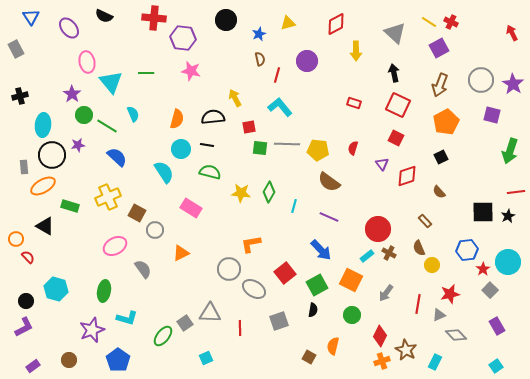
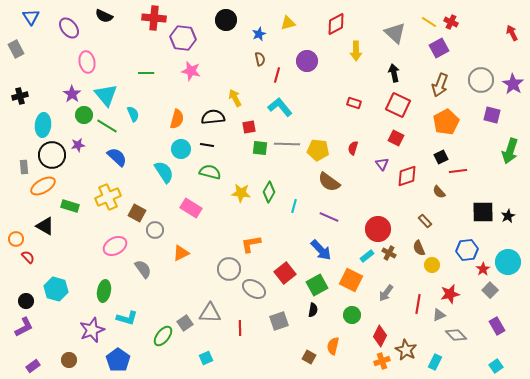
cyan triangle at (111, 82): moved 5 px left, 13 px down
red line at (516, 192): moved 58 px left, 21 px up
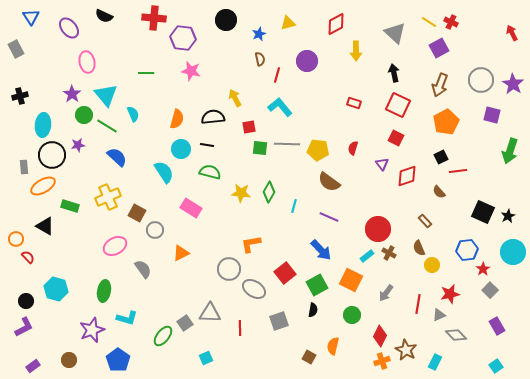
black square at (483, 212): rotated 25 degrees clockwise
cyan circle at (508, 262): moved 5 px right, 10 px up
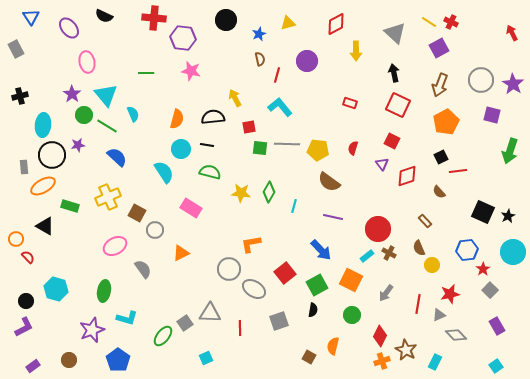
red rectangle at (354, 103): moved 4 px left
red square at (396, 138): moved 4 px left, 3 px down
purple line at (329, 217): moved 4 px right; rotated 12 degrees counterclockwise
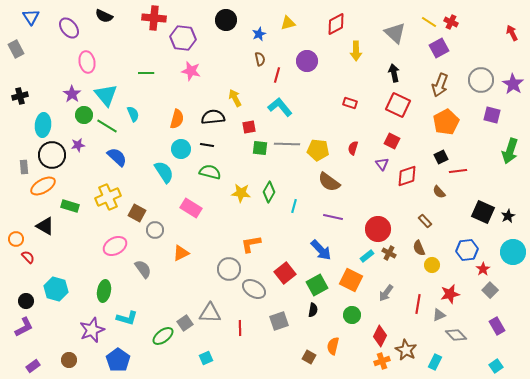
green ellipse at (163, 336): rotated 15 degrees clockwise
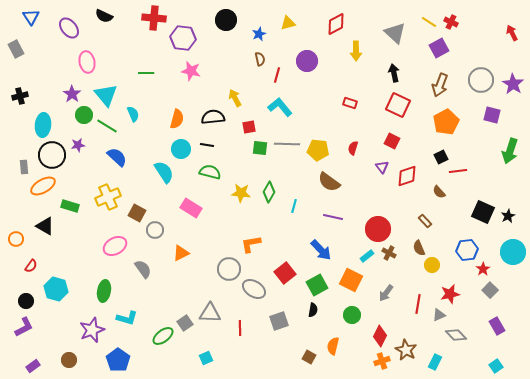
purple triangle at (382, 164): moved 3 px down
red semicircle at (28, 257): moved 3 px right, 9 px down; rotated 80 degrees clockwise
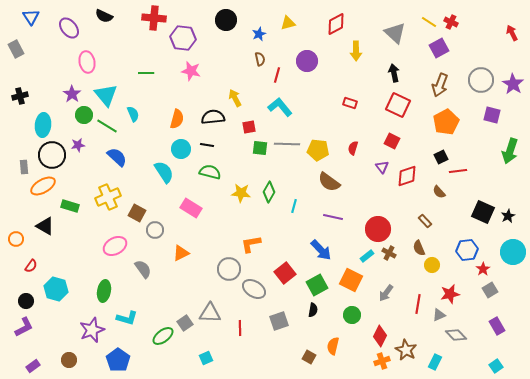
gray square at (490, 290): rotated 14 degrees clockwise
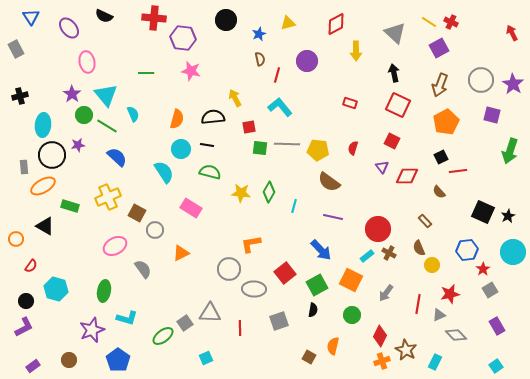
red diamond at (407, 176): rotated 20 degrees clockwise
gray ellipse at (254, 289): rotated 30 degrees counterclockwise
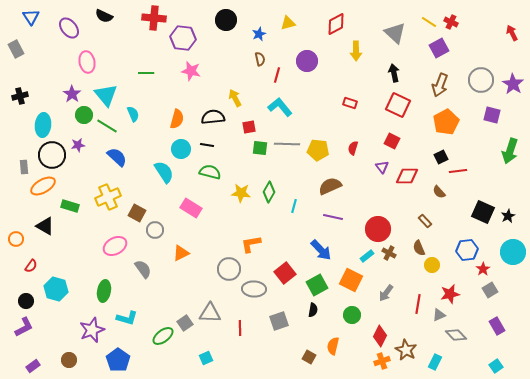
brown semicircle at (329, 182): moved 1 px right, 4 px down; rotated 120 degrees clockwise
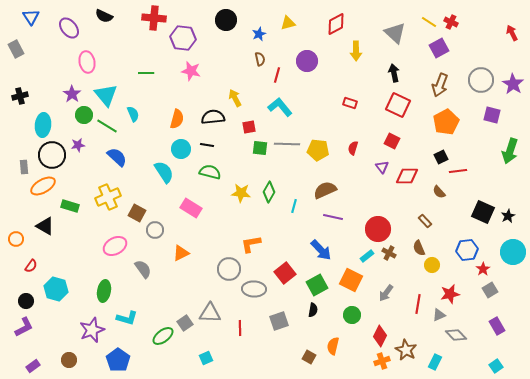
brown semicircle at (330, 186): moved 5 px left, 4 px down
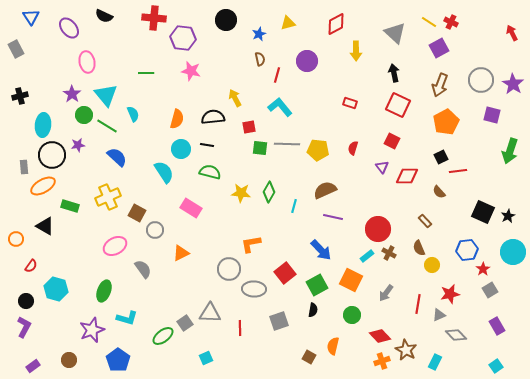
green ellipse at (104, 291): rotated 10 degrees clockwise
purple L-shape at (24, 327): rotated 35 degrees counterclockwise
red diamond at (380, 336): rotated 70 degrees counterclockwise
